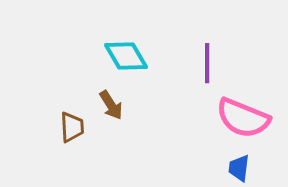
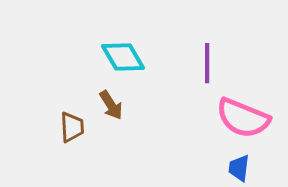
cyan diamond: moved 3 px left, 1 px down
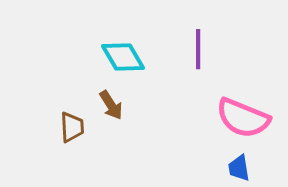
purple line: moved 9 px left, 14 px up
blue trapezoid: rotated 16 degrees counterclockwise
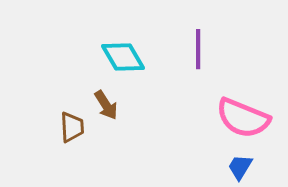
brown arrow: moved 5 px left
blue trapezoid: moved 1 px right, 1 px up; rotated 40 degrees clockwise
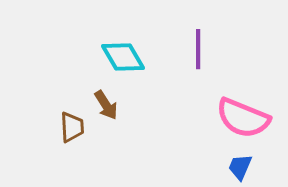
blue trapezoid: rotated 8 degrees counterclockwise
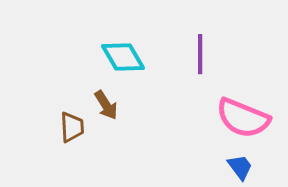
purple line: moved 2 px right, 5 px down
blue trapezoid: rotated 120 degrees clockwise
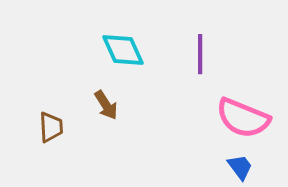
cyan diamond: moved 7 px up; rotated 6 degrees clockwise
brown trapezoid: moved 21 px left
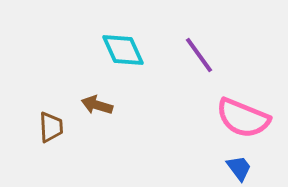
purple line: moved 1 px left, 1 px down; rotated 36 degrees counterclockwise
brown arrow: moved 9 px left; rotated 140 degrees clockwise
blue trapezoid: moved 1 px left, 1 px down
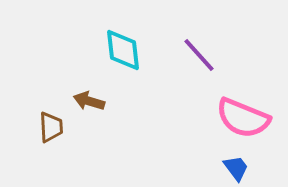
cyan diamond: rotated 18 degrees clockwise
purple line: rotated 6 degrees counterclockwise
brown arrow: moved 8 px left, 4 px up
blue trapezoid: moved 3 px left
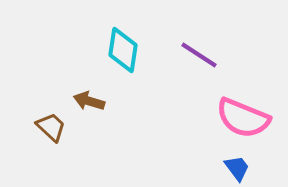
cyan diamond: rotated 15 degrees clockwise
purple line: rotated 15 degrees counterclockwise
brown trapezoid: rotated 44 degrees counterclockwise
blue trapezoid: moved 1 px right
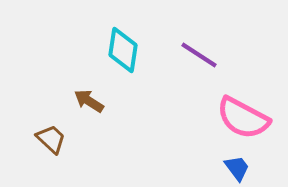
brown arrow: rotated 16 degrees clockwise
pink semicircle: rotated 6 degrees clockwise
brown trapezoid: moved 12 px down
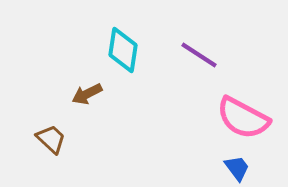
brown arrow: moved 2 px left, 7 px up; rotated 60 degrees counterclockwise
